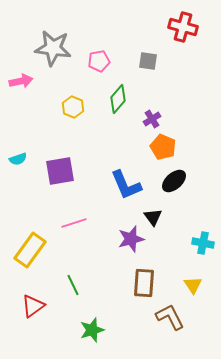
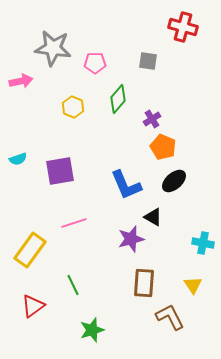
pink pentagon: moved 4 px left, 2 px down; rotated 10 degrees clockwise
black triangle: rotated 24 degrees counterclockwise
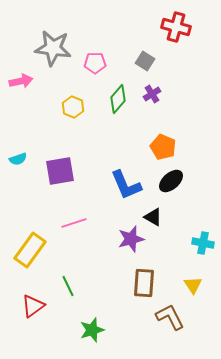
red cross: moved 7 px left
gray square: moved 3 px left; rotated 24 degrees clockwise
purple cross: moved 25 px up
black ellipse: moved 3 px left
green line: moved 5 px left, 1 px down
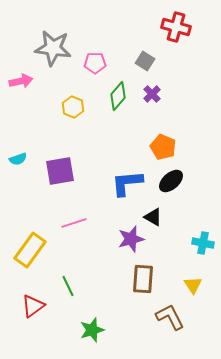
purple cross: rotated 12 degrees counterclockwise
green diamond: moved 3 px up
blue L-shape: moved 1 px right, 2 px up; rotated 108 degrees clockwise
brown rectangle: moved 1 px left, 4 px up
